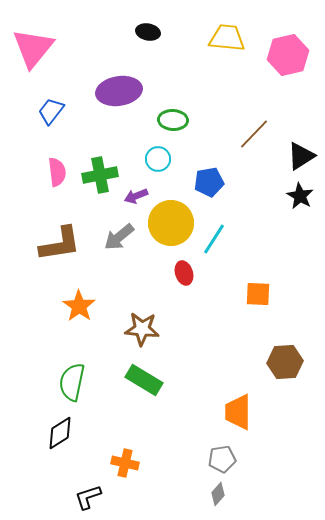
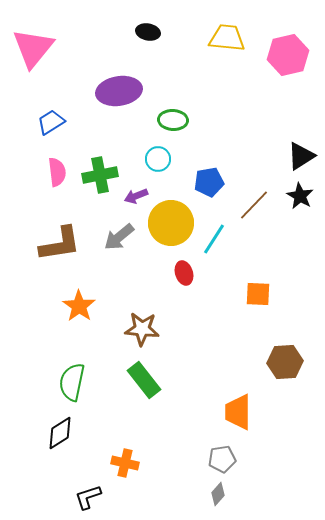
blue trapezoid: moved 11 px down; rotated 20 degrees clockwise
brown line: moved 71 px down
green rectangle: rotated 21 degrees clockwise
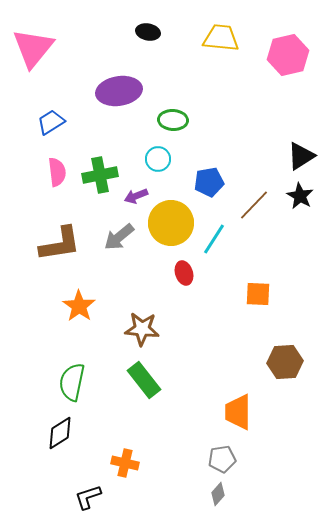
yellow trapezoid: moved 6 px left
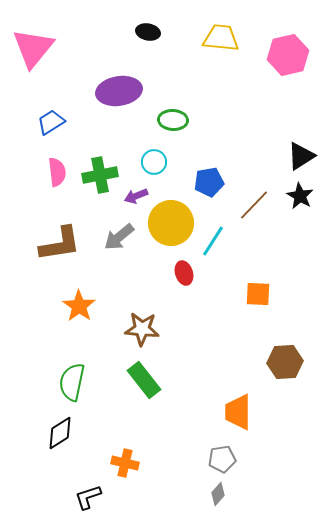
cyan circle: moved 4 px left, 3 px down
cyan line: moved 1 px left, 2 px down
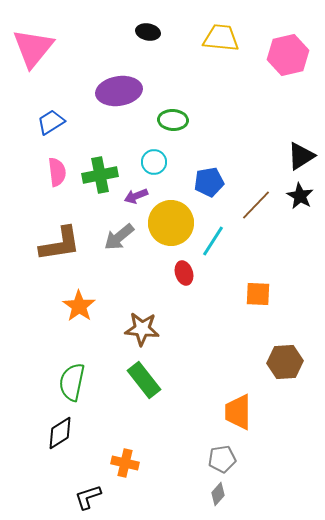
brown line: moved 2 px right
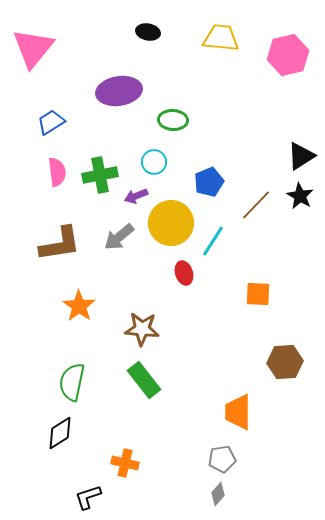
blue pentagon: rotated 12 degrees counterclockwise
